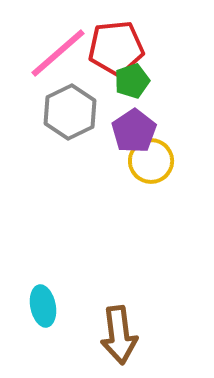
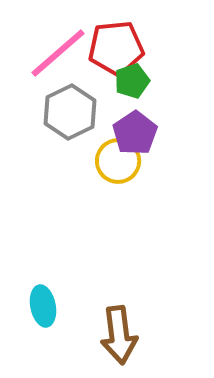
purple pentagon: moved 1 px right, 2 px down
yellow circle: moved 33 px left
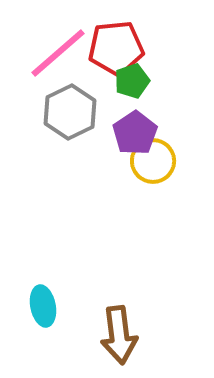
yellow circle: moved 35 px right
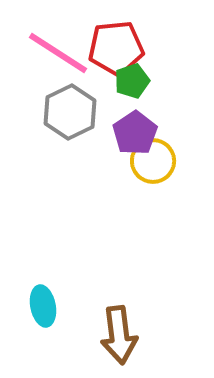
pink line: rotated 74 degrees clockwise
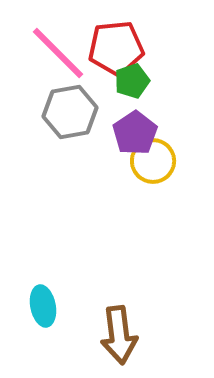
pink line: rotated 12 degrees clockwise
gray hexagon: rotated 16 degrees clockwise
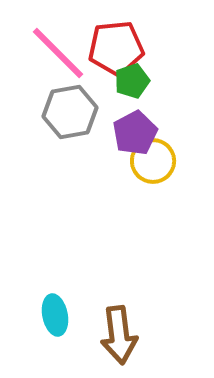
purple pentagon: rotated 6 degrees clockwise
cyan ellipse: moved 12 px right, 9 px down
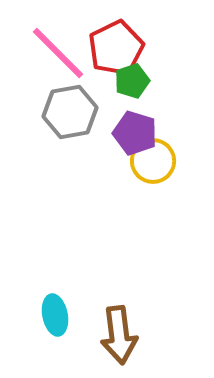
red pentagon: rotated 20 degrees counterclockwise
purple pentagon: rotated 27 degrees counterclockwise
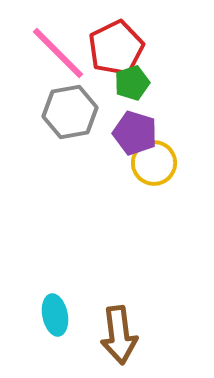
green pentagon: moved 2 px down
yellow circle: moved 1 px right, 2 px down
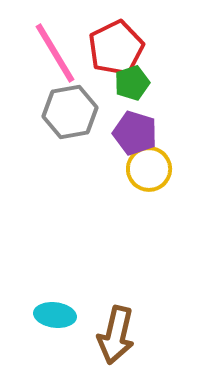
pink line: moved 3 px left; rotated 14 degrees clockwise
yellow circle: moved 5 px left, 6 px down
cyan ellipse: rotated 72 degrees counterclockwise
brown arrow: moved 3 px left; rotated 20 degrees clockwise
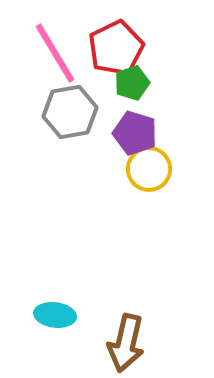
brown arrow: moved 10 px right, 8 px down
